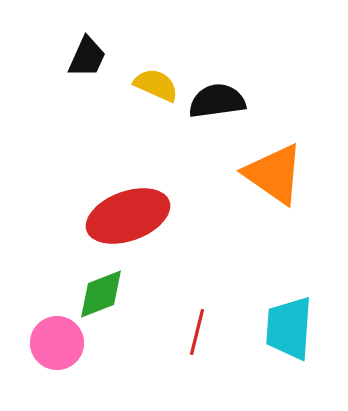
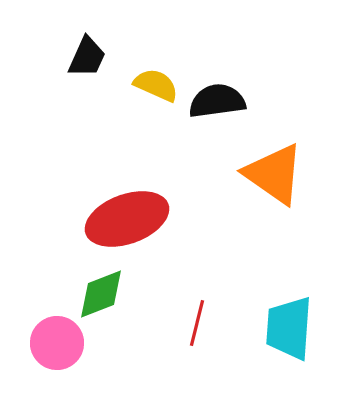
red ellipse: moved 1 px left, 3 px down
red line: moved 9 px up
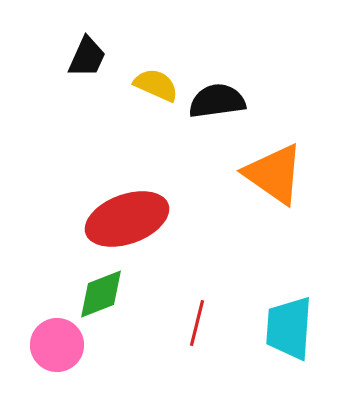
pink circle: moved 2 px down
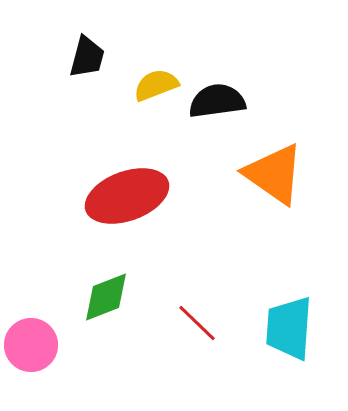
black trapezoid: rotated 9 degrees counterclockwise
yellow semicircle: rotated 45 degrees counterclockwise
red ellipse: moved 23 px up
green diamond: moved 5 px right, 3 px down
red line: rotated 60 degrees counterclockwise
pink circle: moved 26 px left
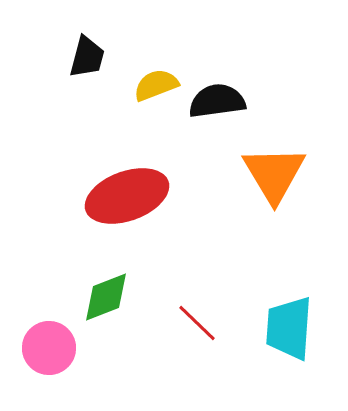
orange triangle: rotated 24 degrees clockwise
pink circle: moved 18 px right, 3 px down
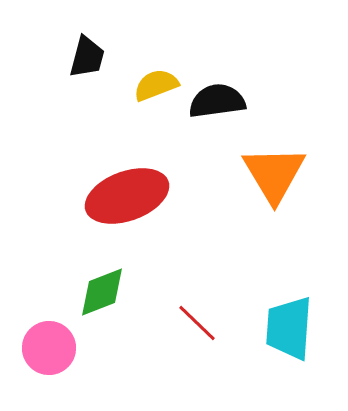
green diamond: moved 4 px left, 5 px up
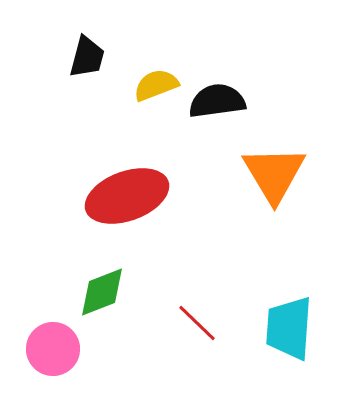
pink circle: moved 4 px right, 1 px down
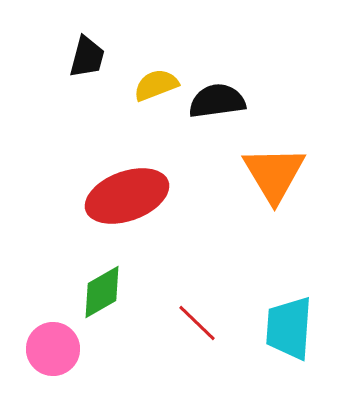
green diamond: rotated 8 degrees counterclockwise
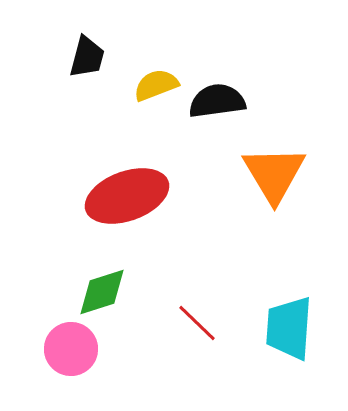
green diamond: rotated 12 degrees clockwise
pink circle: moved 18 px right
